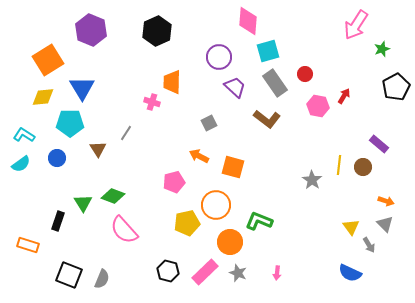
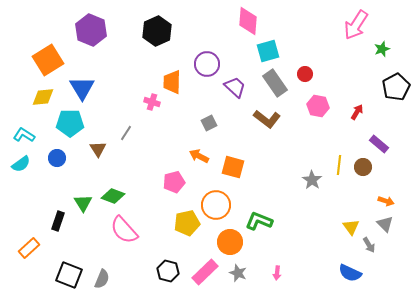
purple circle at (219, 57): moved 12 px left, 7 px down
red arrow at (344, 96): moved 13 px right, 16 px down
orange rectangle at (28, 245): moved 1 px right, 3 px down; rotated 60 degrees counterclockwise
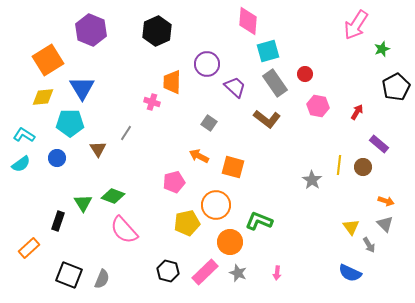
gray square at (209, 123): rotated 28 degrees counterclockwise
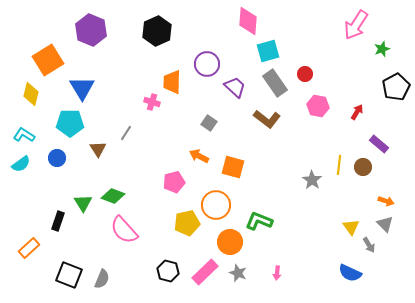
yellow diamond at (43, 97): moved 12 px left, 3 px up; rotated 70 degrees counterclockwise
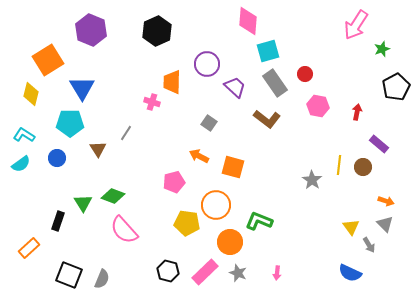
red arrow at (357, 112): rotated 21 degrees counterclockwise
yellow pentagon at (187, 223): rotated 20 degrees clockwise
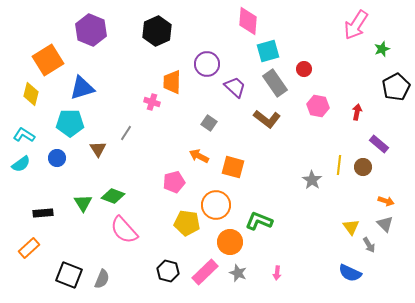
red circle at (305, 74): moved 1 px left, 5 px up
blue triangle at (82, 88): rotated 44 degrees clockwise
black rectangle at (58, 221): moved 15 px left, 8 px up; rotated 66 degrees clockwise
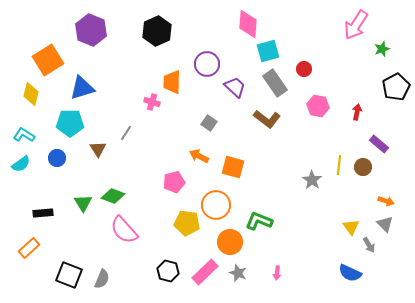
pink diamond at (248, 21): moved 3 px down
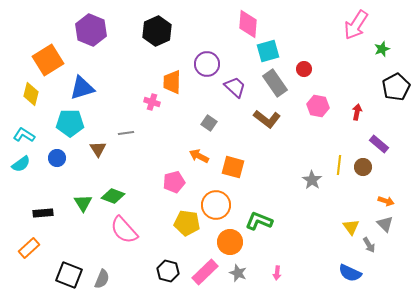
gray line at (126, 133): rotated 49 degrees clockwise
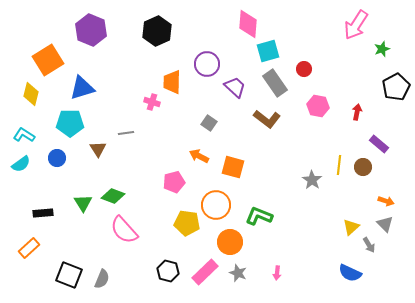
green L-shape at (259, 221): moved 5 px up
yellow triangle at (351, 227): rotated 24 degrees clockwise
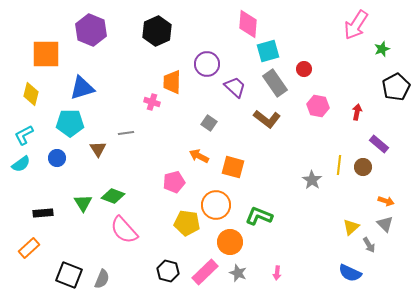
orange square at (48, 60): moved 2 px left, 6 px up; rotated 32 degrees clockwise
cyan L-shape at (24, 135): rotated 60 degrees counterclockwise
